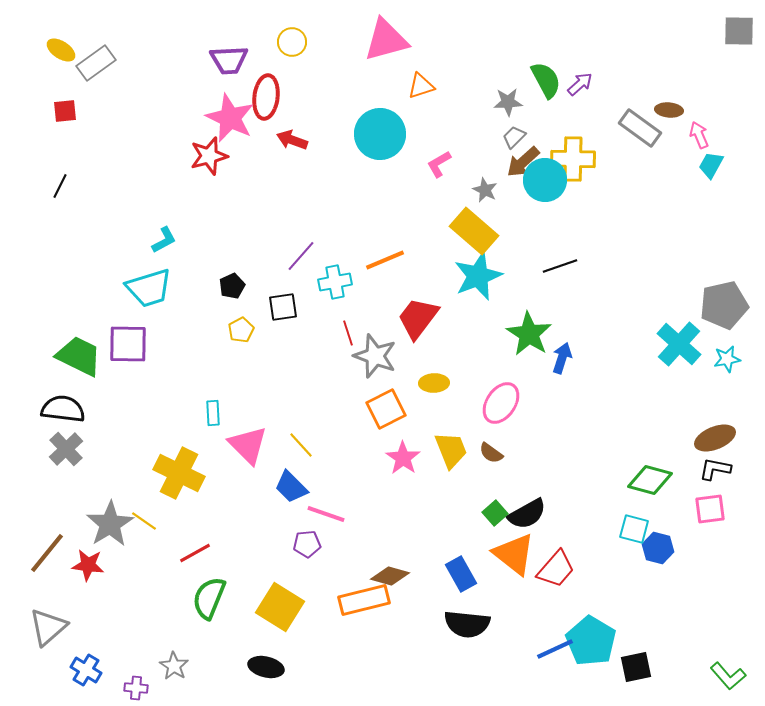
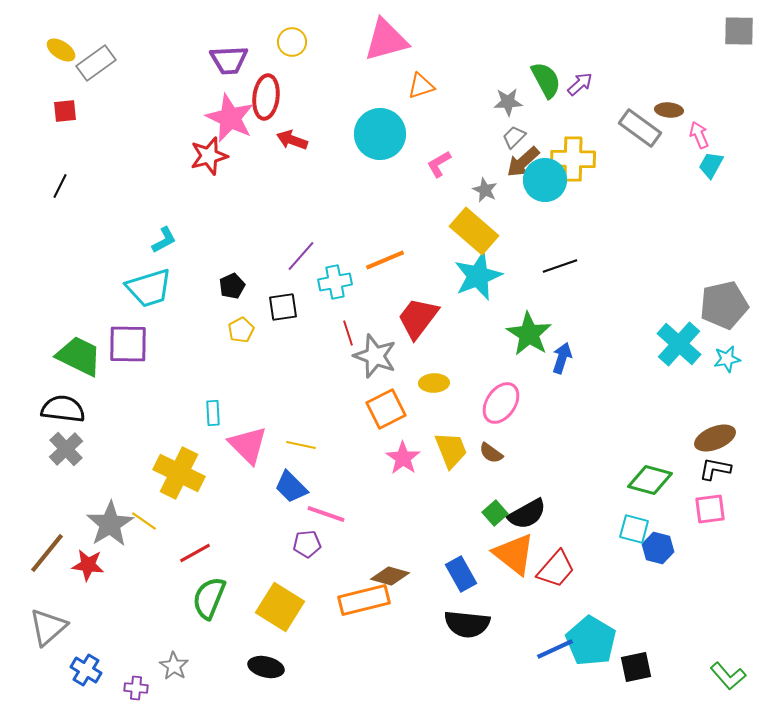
yellow line at (301, 445): rotated 36 degrees counterclockwise
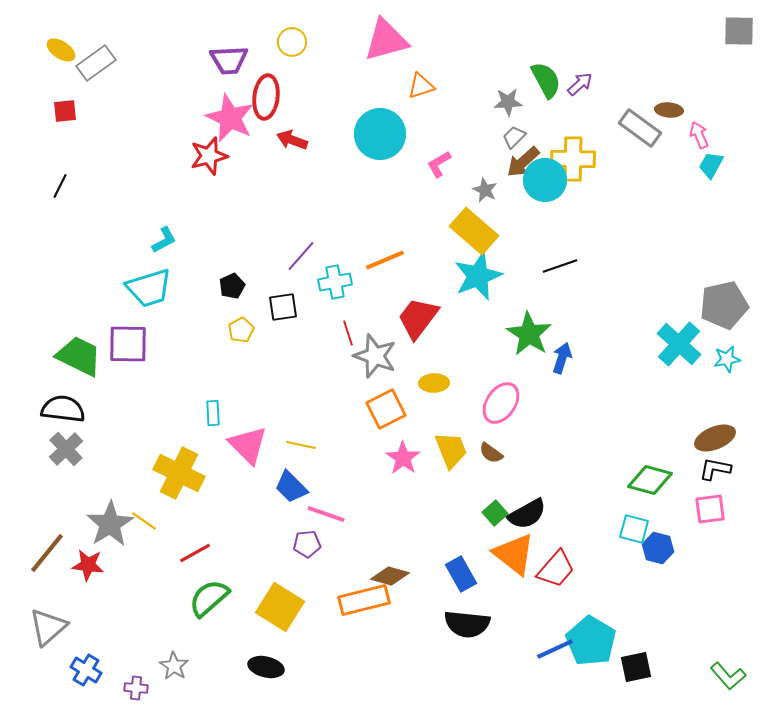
green semicircle at (209, 598): rotated 27 degrees clockwise
